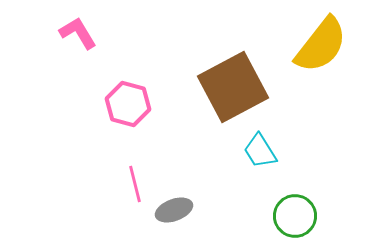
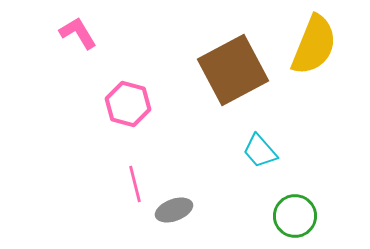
yellow semicircle: moved 7 px left; rotated 16 degrees counterclockwise
brown square: moved 17 px up
cyan trapezoid: rotated 9 degrees counterclockwise
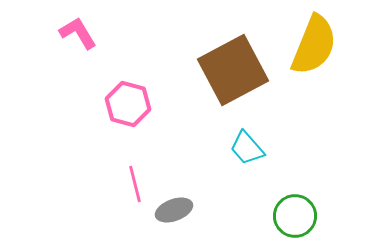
cyan trapezoid: moved 13 px left, 3 px up
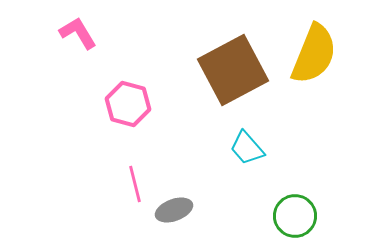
yellow semicircle: moved 9 px down
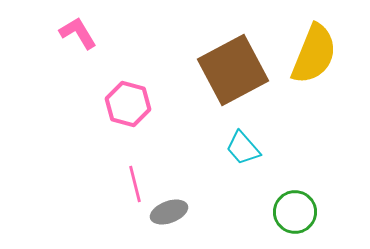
cyan trapezoid: moved 4 px left
gray ellipse: moved 5 px left, 2 px down
green circle: moved 4 px up
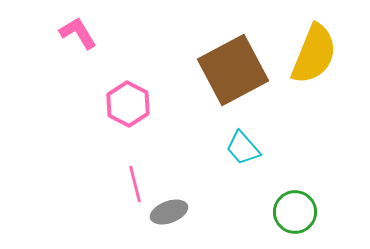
pink hexagon: rotated 12 degrees clockwise
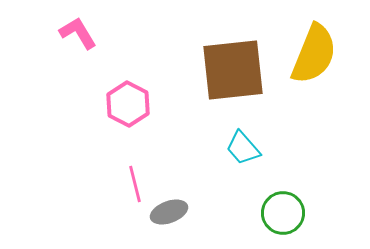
brown square: rotated 22 degrees clockwise
green circle: moved 12 px left, 1 px down
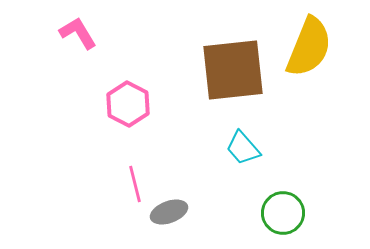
yellow semicircle: moved 5 px left, 7 px up
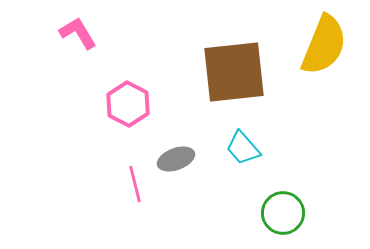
yellow semicircle: moved 15 px right, 2 px up
brown square: moved 1 px right, 2 px down
gray ellipse: moved 7 px right, 53 px up
